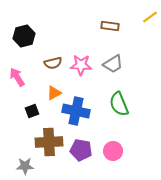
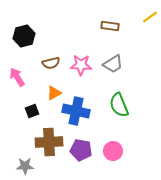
brown semicircle: moved 2 px left
green semicircle: moved 1 px down
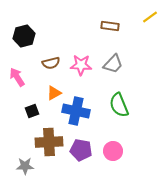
gray trapezoid: rotated 15 degrees counterclockwise
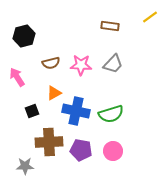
green semicircle: moved 8 px left, 9 px down; rotated 85 degrees counterclockwise
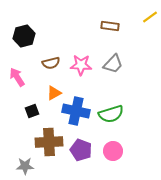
purple pentagon: rotated 10 degrees clockwise
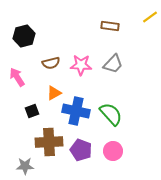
green semicircle: rotated 115 degrees counterclockwise
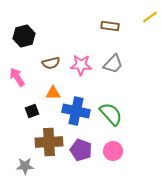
orange triangle: moved 1 px left; rotated 28 degrees clockwise
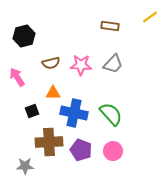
blue cross: moved 2 px left, 2 px down
